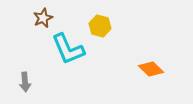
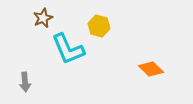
yellow hexagon: moved 1 px left
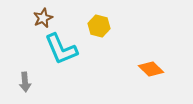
cyan L-shape: moved 7 px left
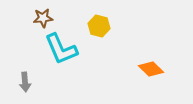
brown star: rotated 18 degrees clockwise
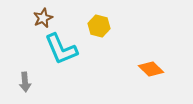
brown star: rotated 18 degrees counterclockwise
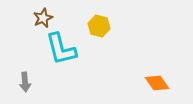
cyan L-shape: rotated 9 degrees clockwise
orange diamond: moved 6 px right, 14 px down; rotated 10 degrees clockwise
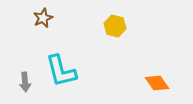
yellow hexagon: moved 16 px right
cyan L-shape: moved 22 px down
